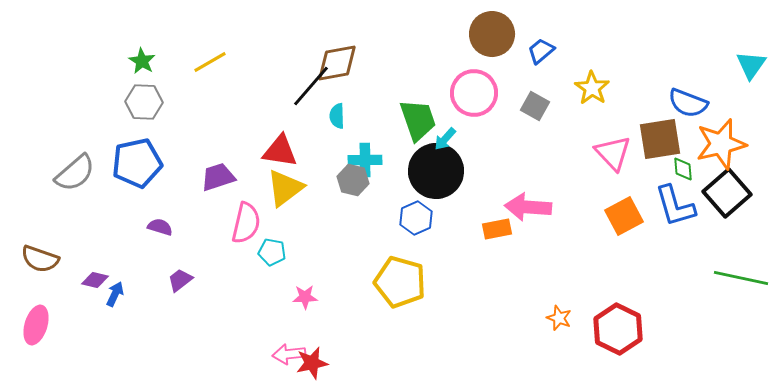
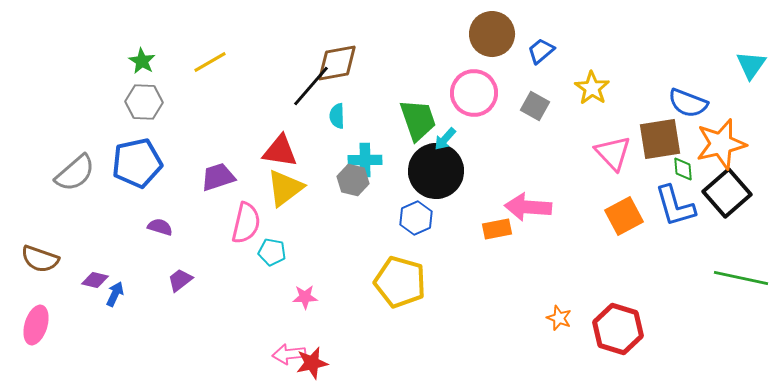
red hexagon at (618, 329): rotated 9 degrees counterclockwise
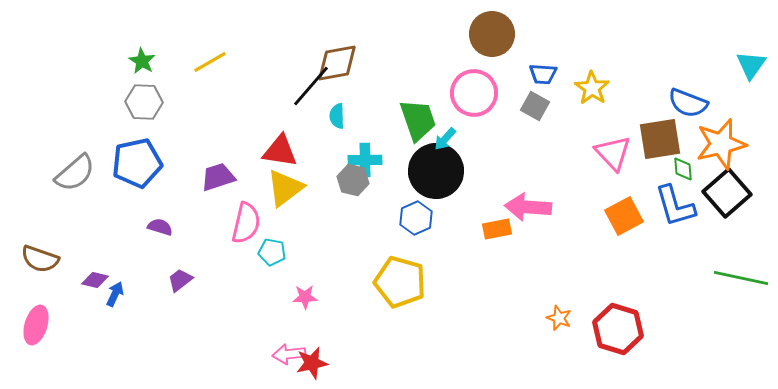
blue trapezoid at (541, 51): moved 2 px right, 23 px down; rotated 136 degrees counterclockwise
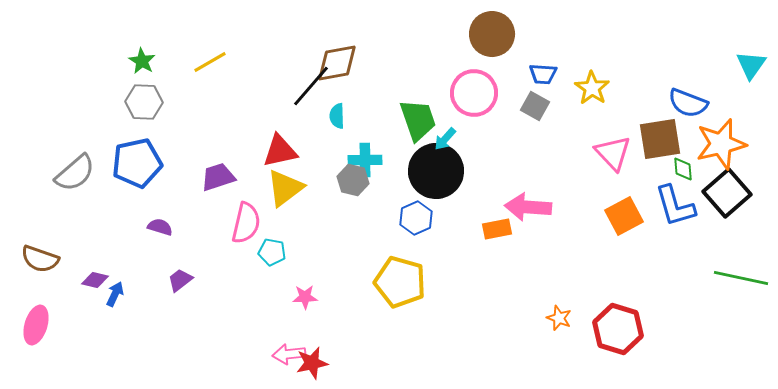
red triangle at (280, 151): rotated 21 degrees counterclockwise
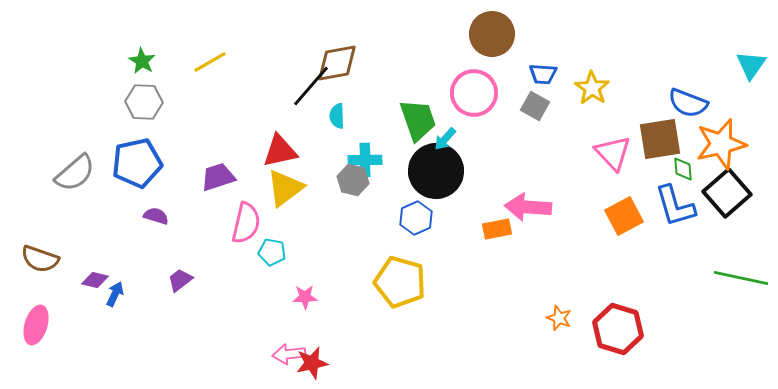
purple semicircle at (160, 227): moved 4 px left, 11 px up
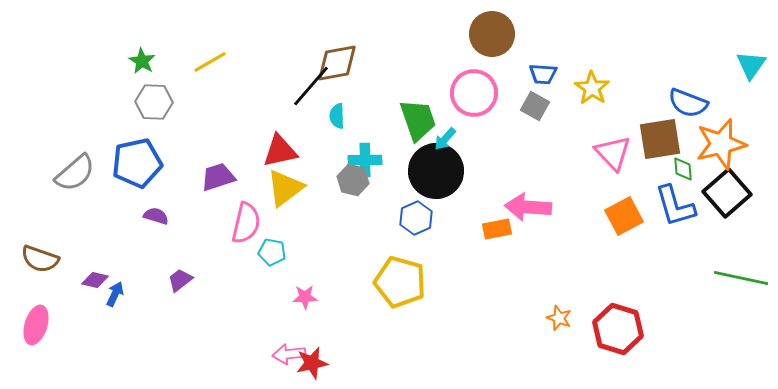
gray hexagon at (144, 102): moved 10 px right
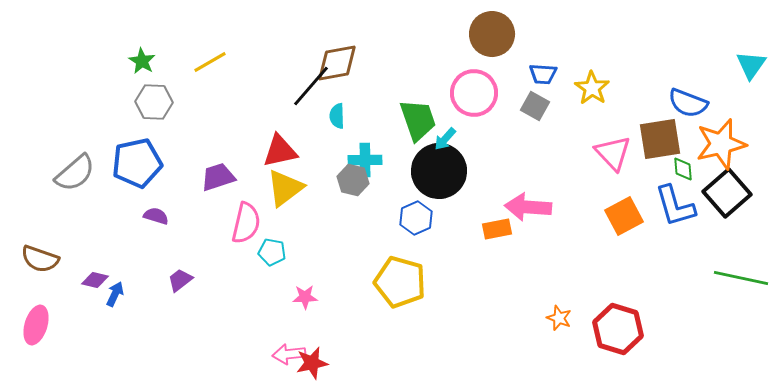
black circle at (436, 171): moved 3 px right
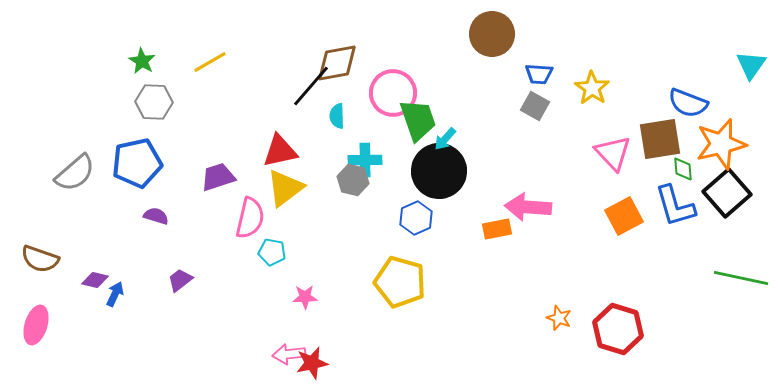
blue trapezoid at (543, 74): moved 4 px left
pink circle at (474, 93): moved 81 px left
pink semicircle at (246, 223): moved 4 px right, 5 px up
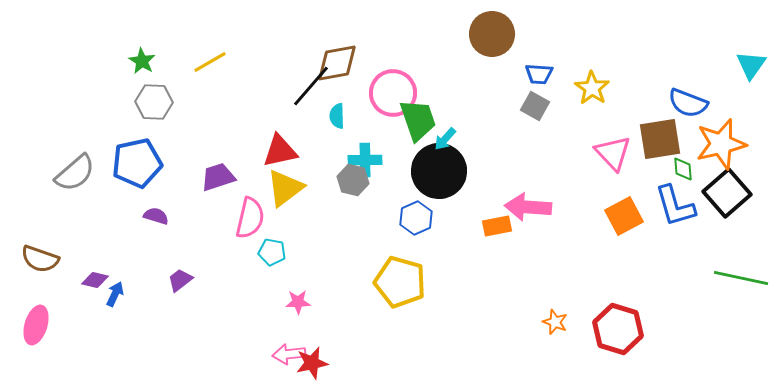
orange rectangle at (497, 229): moved 3 px up
pink star at (305, 297): moved 7 px left, 5 px down
orange star at (559, 318): moved 4 px left, 4 px down
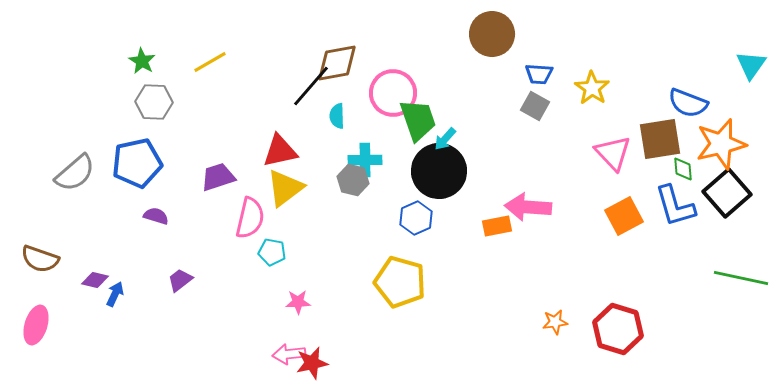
orange star at (555, 322): rotated 30 degrees counterclockwise
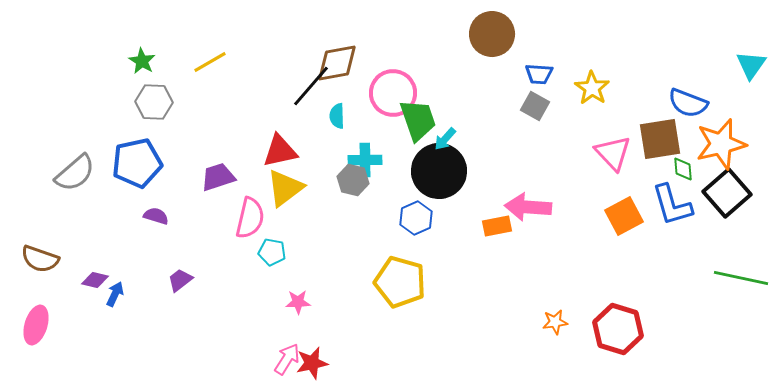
blue L-shape at (675, 206): moved 3 px left, 1 px up
pink arrow at (289, 354): moved 2 px left, 5 px down; rotated 128 degrees clockwise
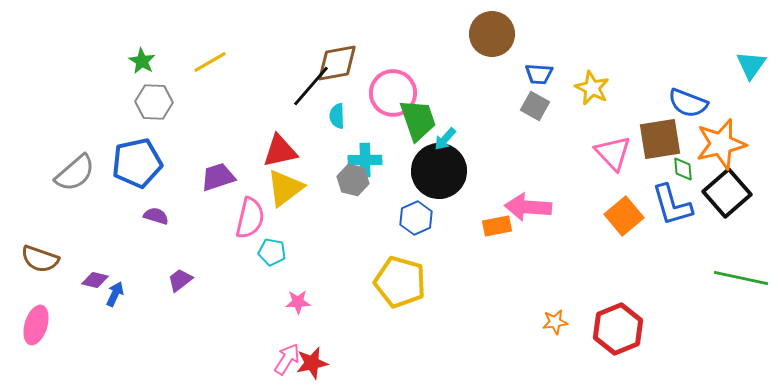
yellow star at (592, 88): rotated 8 degrees counterclockwise
orange square at (624, 216): rotated 12 degrees counterclockwise
red hexagon at (618, 329): rotated 21 degrees clockwise
